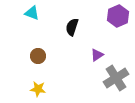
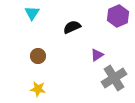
cyan triangle: rotated 42 degrees clockwise
black semicircle: rotated 48 degrees clockwise
gray cross: moved 2 px left
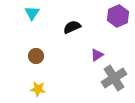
brown circle: moved 2 px left
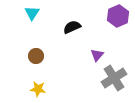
purple triangle: rotated 16 degrees counterclockwise
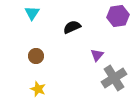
purple hexagon: rotated 15 degrees clockwise
yellow star: rotated 14 degrees clockwise
